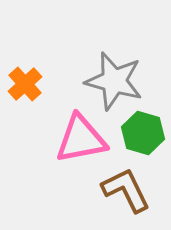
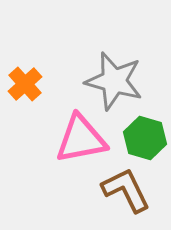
green hexagon: moved 2 px right, 5 px down
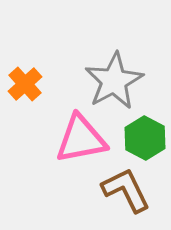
gray star: rotated 28 degrees clockwise
green hexagon: rotated 12 degrees clockwise
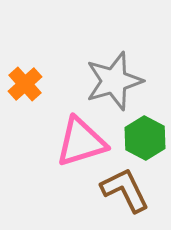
gray star: rotated 12 degrees clockwise
pink triangle: moved 3 px down; rotated 6 degrees counterclockwise
brown L-shape: moved 1 px left
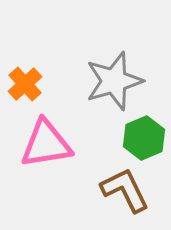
green hexagon: moved 1 px left; rotated 9 degrees clockwise
pink triangle: moved 35 px left, 2 px down; rotated 8 degrees clockwise
